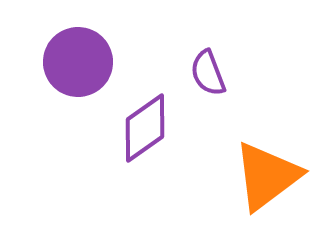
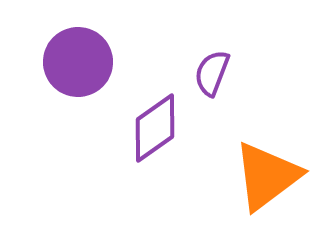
purple semicircle: moved 4 px right; rotated 42 degrees clockwise
purple diamond: moved 10 px right
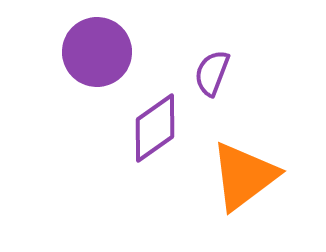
purple circle: moved 19 px right, 10 px up
orange triangle: moved 23 px left
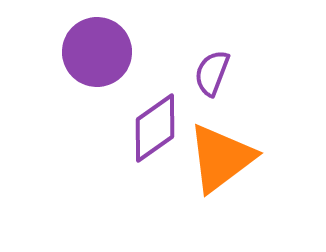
orange triangle: moved 23 px left, 18 px up
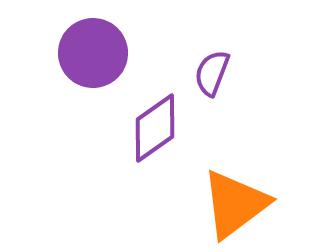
purple circle: moved 4 px left, 1 px down
orange triangle: moved 14 px right, 46 px down
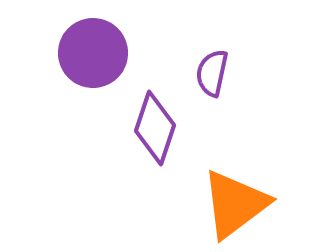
purple semicircle: rotated 9 degrees counterclockwise
purple diamond: rotated 36 degrees counterclockwise
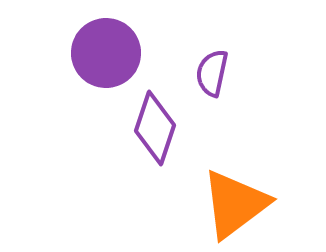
purple circle: moved 13 px right
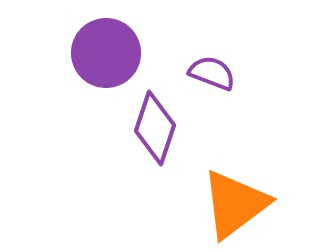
purple semicircle: rotated 99 degrees clockwise
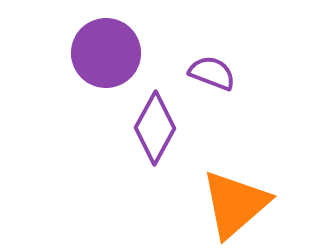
purple diamond: rotated 10 degrees clockwise
orange triangle: rotated 4 degrees counterclockwise
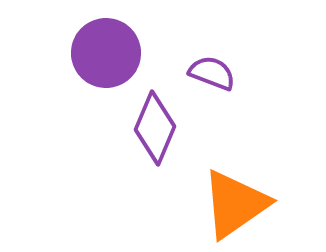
purple diamond: rotated 6 degrees counterclockwise
orange triangle: rotated 6 degrees clockwise
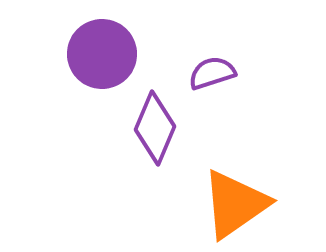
purple circle: moved 4 px left, 1 px down
purple semicircle: rotated 39 degrees counterclockwise
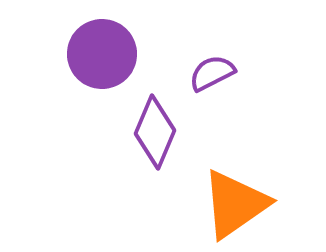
purple semicircle: rotated 9 degrees counterclockwise
purple diamond: moved 4 px down
